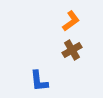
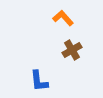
orange L-shape: moved 8 px left, 3 px up; rotated 95 degrees counterclockwise
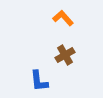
brown cross: moved 7 px left, 5 px down
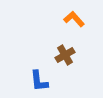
orange L-shape: moved 11 px right, 1 px down
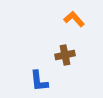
brown cross: rotated 18 degrees clockwise
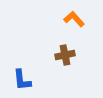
blue L-shape: moved 17 px left, 1 px up
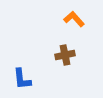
blue L-shape: moved 1 px up
